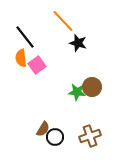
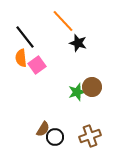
green star: rotated 24 degrees counterclockwise
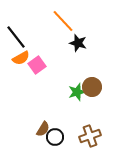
black line: moved 9 px left
orange semicircle: rotated 114 degrees counterclockwise
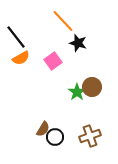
pink square: moved 16 px right, 4 px up
green star: rotated 18 degrees counterclockwise
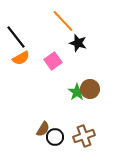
brown circle: moved 2 px left, 2 px down
brown cross: moved 6 px left
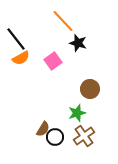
black line: moved 2 px down
green star: moved 21 px down; rotated 18 degrees clockwise
brown cross: rotated 15 degrees counterclockwise
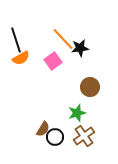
orange line: moved 18 px down
black line: moved 1 px down; rotated 20 degrees clockwise
black star: moved 2 px right, 5 px down; rotated 24 degrees counterclockwise
brown circle: moved 2 px up
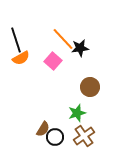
pink square: rotated 12 degrees counterclockwise
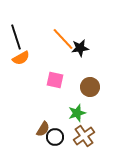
black line: moved 3 px up
pink square: moved 2 px right, 19 px down; rotated 30 degrees counterclockwise
